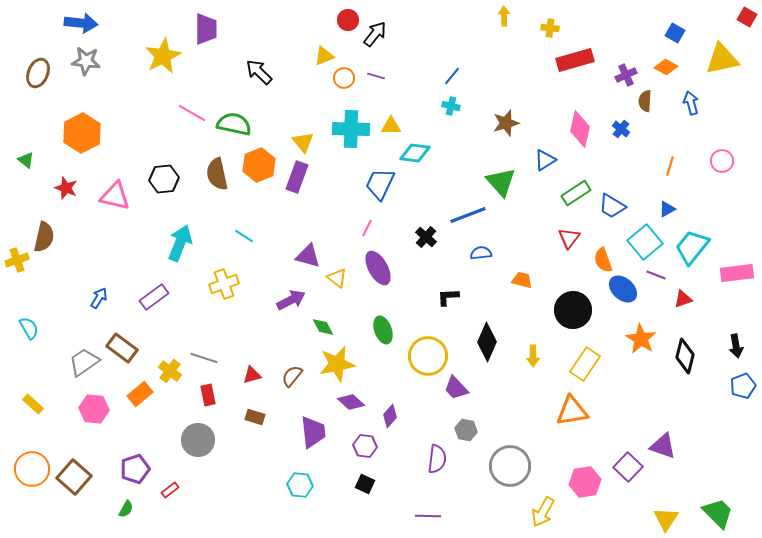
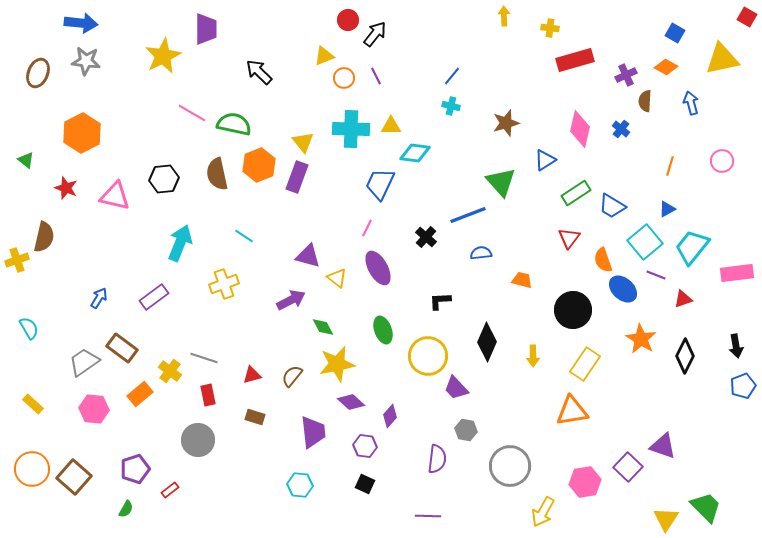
purple line at (376, 76): rotated 48 degrees clockwise
black L-shape at (448, 297): moved 8 px left, 4 px down
black diamond at (685, 356): rotated 12 degrees clockwise
green trapezoid at (718, 513): moved 12 px left, 6 px up
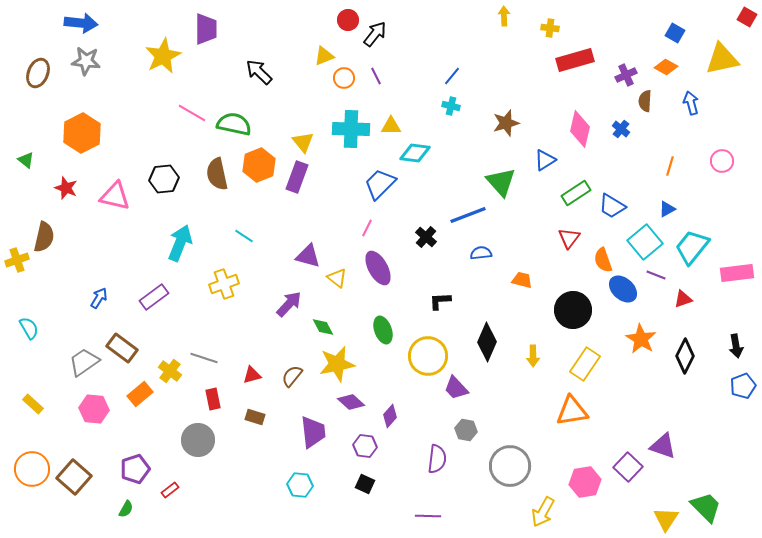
blue trapezoid at (380, 184): rotated 20 degrees clockwise
purple arrow at (291, 300): moved 2 px left, 4 px down; rotated 20 degrees counterclockwise
red rectangle at (208, 395): moved 5 px right, 4 px down
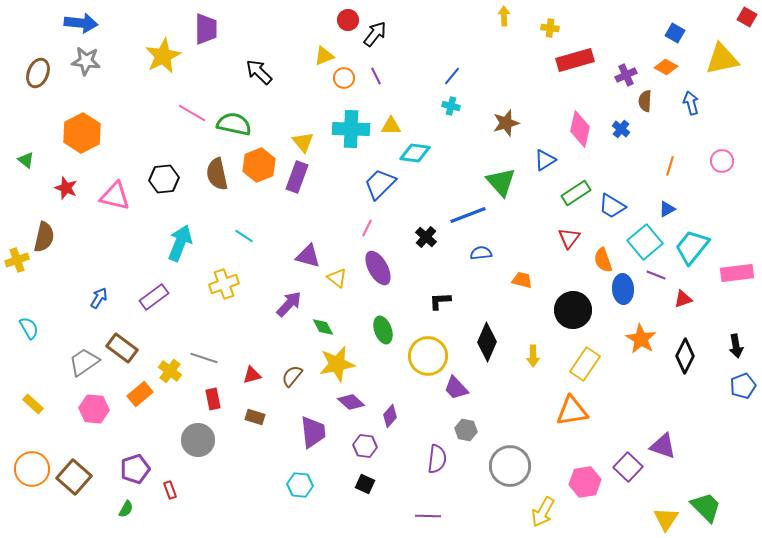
blue ellipse at (623, 289): rotated 44 degrees clockwise
red rectangle at (170, 490): rotated 72 degrees counterclockwise
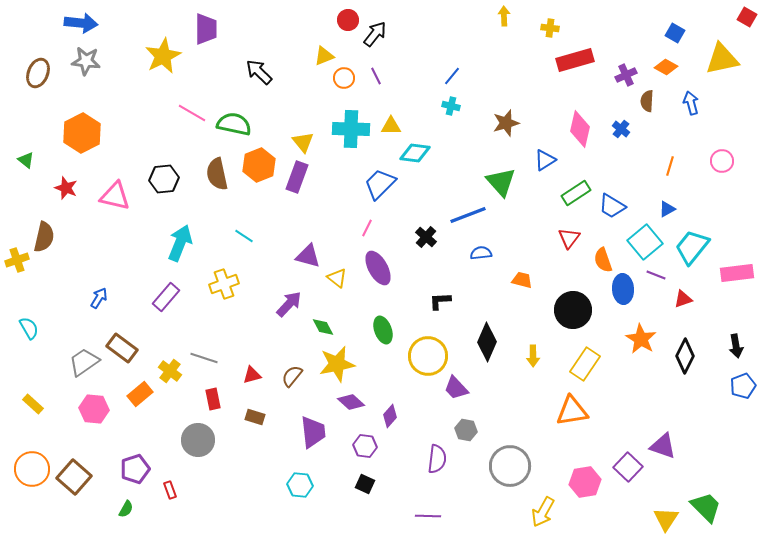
brown semicircle at (645, 101): moved 2 px right
purple rectangle at (154, 297): moved 12 px right; rotated 12 degrees counterclockwise
